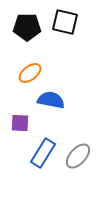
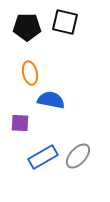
orange ellipse: rotated 65 degrees counterclockwise
blue rectangle: moved 4 px down; rotated 28 degrees clockwise
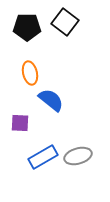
black square: rotated 24 degrees clockwise
blue semicircle: rotated 28 degrees clockwise
gray ellipse: rotated 32 degrees clockwise
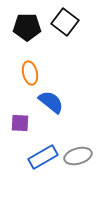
blue semicircle: moved 2 px down
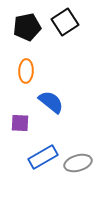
black square: rotated 20 degrees clockwise
black pentagon: rotated 12 degrees counterclockwise
orange ellipse: moved 4 px left, 2 px up; rotated 15 degrees clockwise
gray ellipse: moved 7 px down
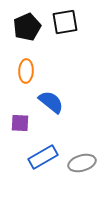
black square: rotated 24 degrees clockwise
black pentagon: rotated 12 degrees counterclockwise
gray ellipse: moved 4 px right
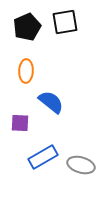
gray ellipse: moved 1 px left, 2 px down; rotated 32 degrees clockwise
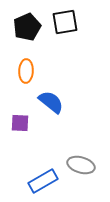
blue rectangle: moved 24 px down
